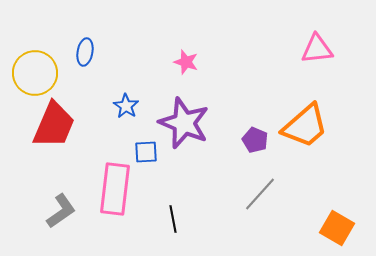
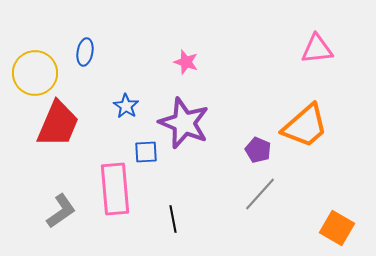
red trapezoid: moved 4 px right, 1 px up
purple pentagon: moved 3 px right, 10 px down
pink rectangle: rotated 12 degrees counterclockwise
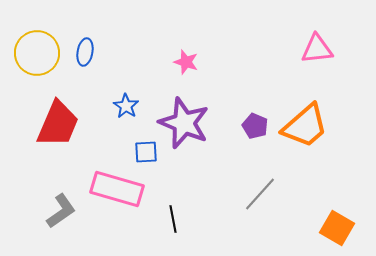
yellow circle: moved 2 px right, 20 px up
purple pentagon: moved 3 px left, 24 px up
pink rectangle: moved 2 px right; rotated 69 degrees counterclockwise
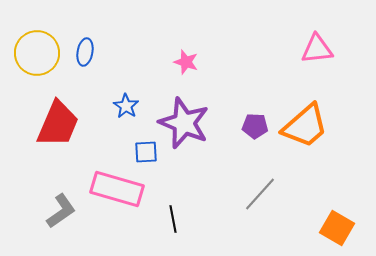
purple pentagon: rotated 20 degrees counterclockwise
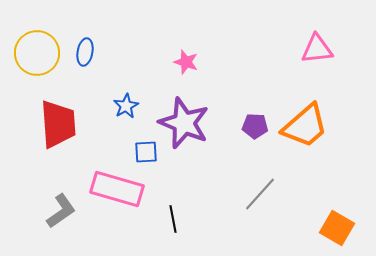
blue star: rotated 10 degrees clockwise
red trapezoid: rotated 27 degrees counterclockwise
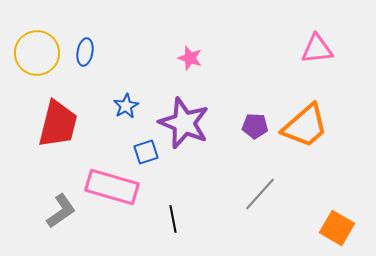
pink star: moved 4 px right, 4 px up
red trapezoid: rotated 18 degrees clockwise
blue square: rotated 15 degrees counterclockwise
pink rectangle: moved 5 px left, 2 px up
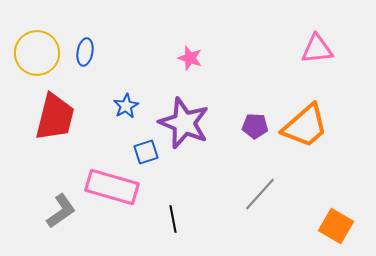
red trapezoid: moved 3 px left, 7 px up
orange square: moved 1 px left, 2 px up
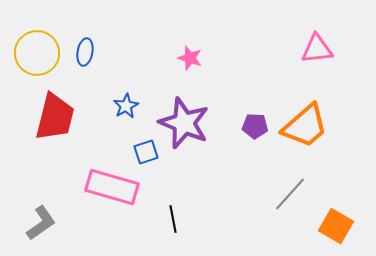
gray line: moved 30 px right
gray L-shape: moved 20 px left, 12 px down
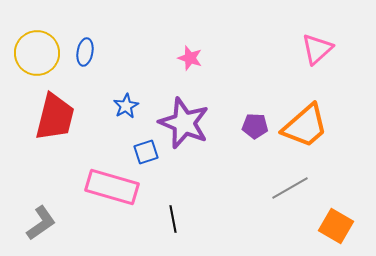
pink triangle: rotated 36 degrees counterclockwise
gray line: moved 6 px up; rotated 18 degrees clockwise
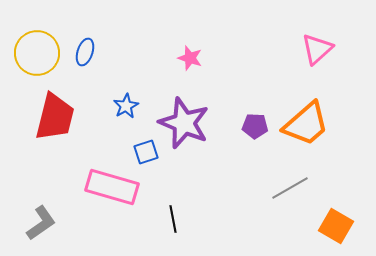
blue ellipse: rotated 8 degrees clockwise
orange trapezoid: moved 1 px right, 2 px up
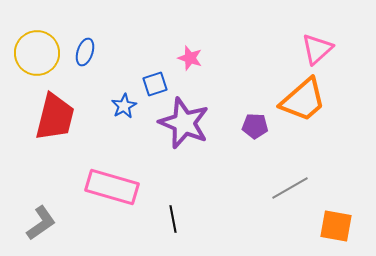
blue star: moved 2 px left
orange trapezoid: moved 3 px left, 24 px up
blue square: moved 9 px right, 68 px up
orange square: rotated 20 degrees counterclockwise
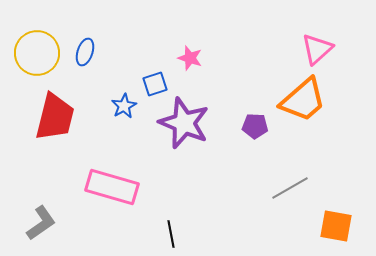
black line: moved 2 px left, 15 px down
